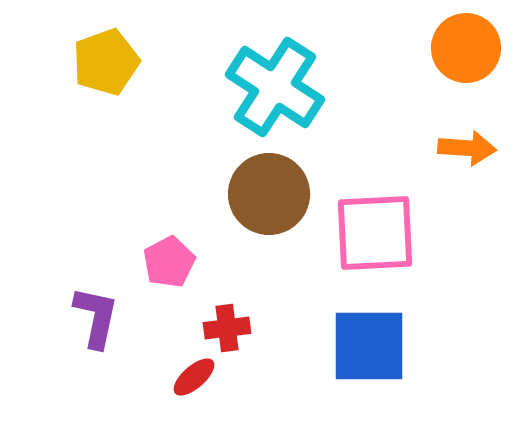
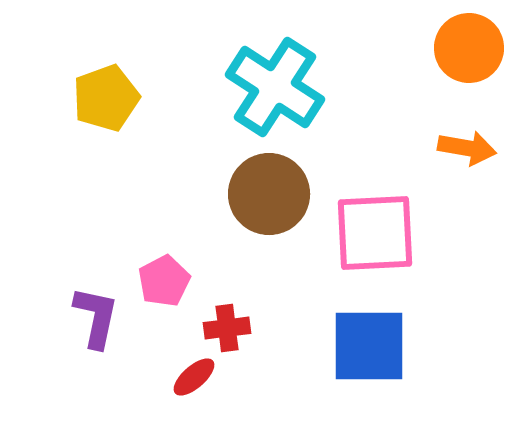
orange circle: moved 3 px right
yellow pentagon: moved 36 px down
orange arrow: rotated 6 degrees clockwise
pink pentagon: moved 5 px left, 19 px down
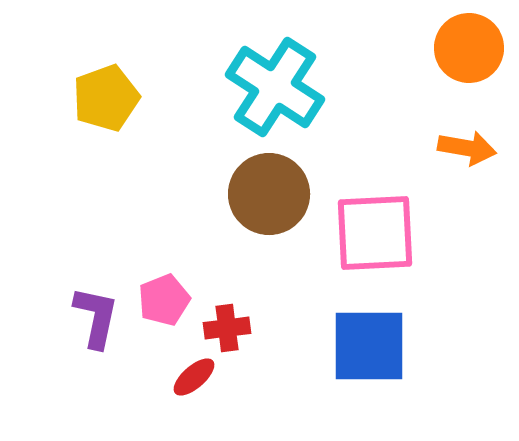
pink pentagon: moved 19 px down; rotated 6 degrees clockwise
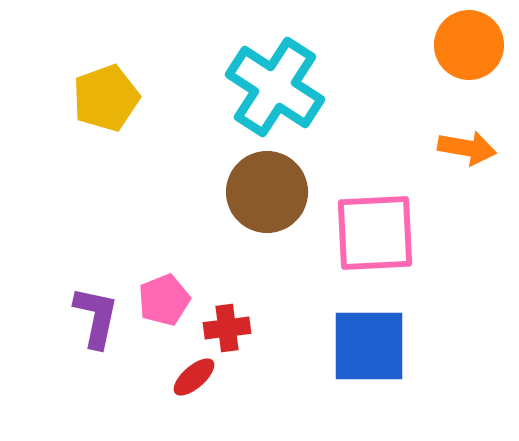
orange circle: moved 3 px up
brown circle: moved 2 px left, 2 px up
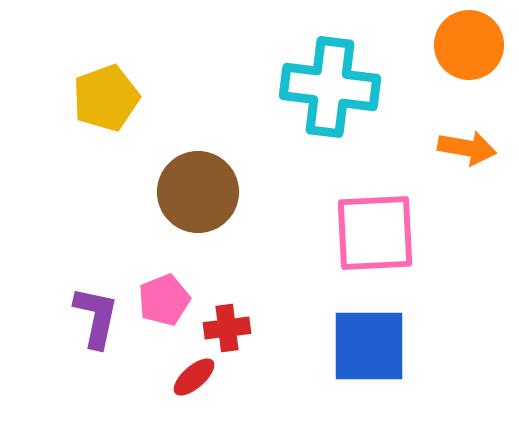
cyan cross: moved 55 px right; rotated 26 degrees counterclockwise
brown circle: moved 69 px left
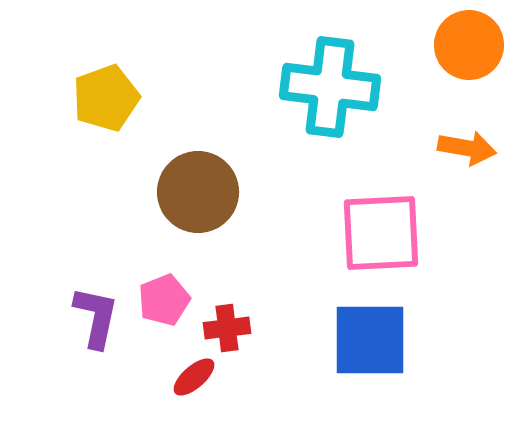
pink square: moved 6 px right
blue square: moved 1 px right, 6 px up
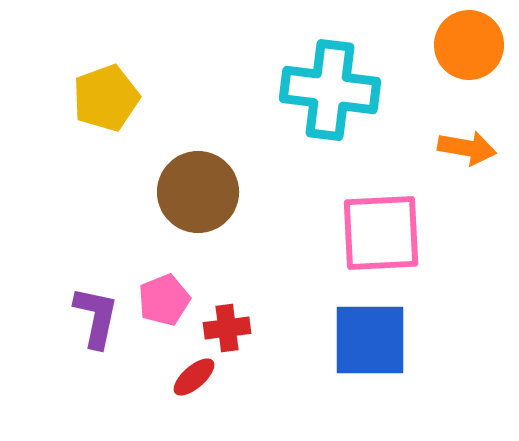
cyan cross: moved 3 px down
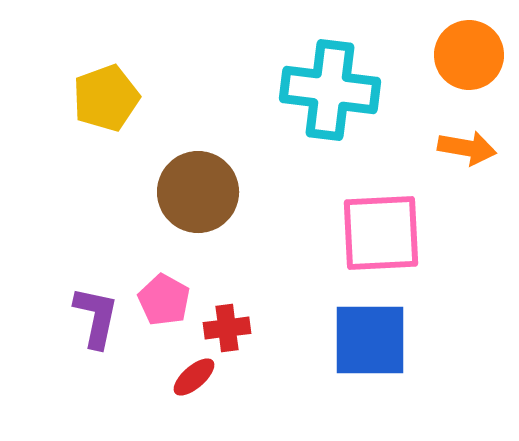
orange circle: moved 10 px down
pink pentagon: rotated 21 degrees counterclockwise
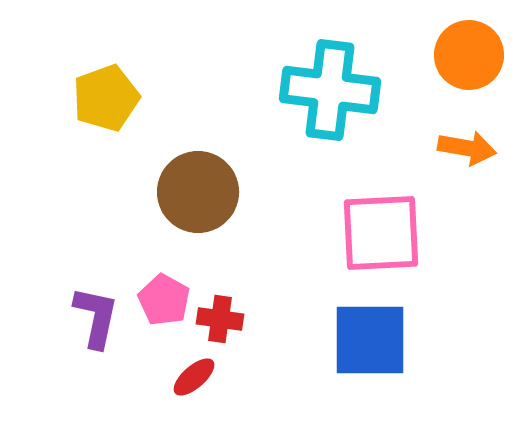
red cross: moved 7 px left, 9 px up; rotated 15 degrees clockwise
